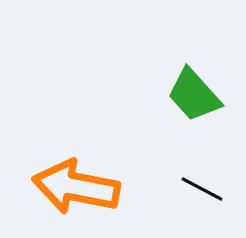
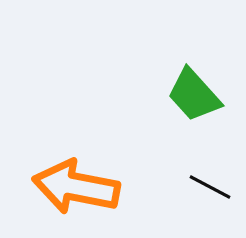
black line: moved 8 px right, 2 px up
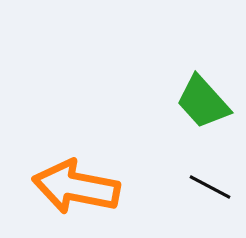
green trapezoid: moved 9 px right, 7 px down
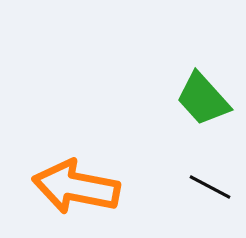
green trapezoid: moved 3 px up
